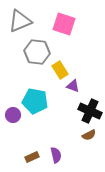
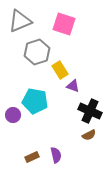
gray hexagon: rotated 25 degrees counterclockwise
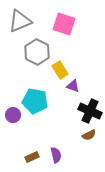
gray hexagon: rotated 15 degrees counterclockwise
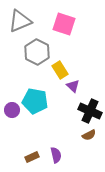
purple triangle: rotated 24 degrees clockwise
purple circle: moved 1 px left, 5 px up
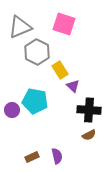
gray triangle: moved 6 px down
black cross: moved 1 px left, 1 px up; rotated 20 degrees counterclockwise
purple semicircle: moved 1 px right, 1 px down
